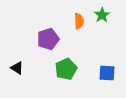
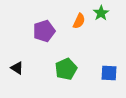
green star: moved 1 px left, 2 px up
orange semicircle: rotated 28 degrees clockwise
purple pentagon: moved 4 px left, 8 px up
blue square: moved 2 px right
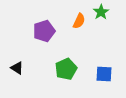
green star: moved 1 px up
blue square: moved 5 px left, 1 px down
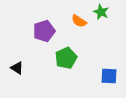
green star: rotated 14 degrees counterclockwise
orange semicircle: rotated 98 degrees clockwise
green pentagon: moved 11 px up
blue square: moved 5 px right, 2 px down
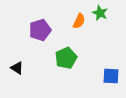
green star: moved 1 px left, 1 px down
orange semicircle: rotated 98 degrees counterclockwise
purple pentagon: moved 4 px left, 1 px up
blue square: moved 2 px right
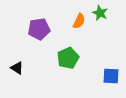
purple pentagon: moved 1 px left, 1 px up; rotated 10 degrees clockwise
green pentagon: moved 2 px right
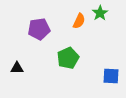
green star: rotated 14 degrees clockwise
black triangle: rotated 32 degrees counterclockwise
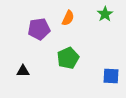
green star: moved 5 px right, 1 px down
orange semicircle: moved 11 px left, 3 px up
black triangle: moved 6 px right, 3 px down
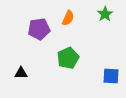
black triangle: moved 2 px left, 2 px down
